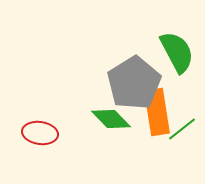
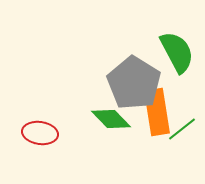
gray pentagon: rotated 8 degrees counterclockwise
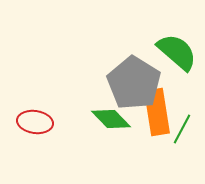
green semicircle: rotated 21 degrees counterclockwise
green line: rotated 24 degrees counterclockwise
red ellipse: moved 5 px left, 11 px up
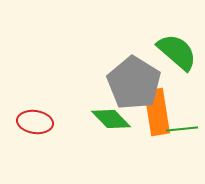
green line: rotated 56 degrees clockwise
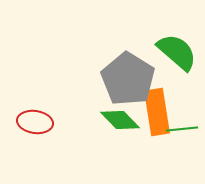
gray pentagon: moved 6 px left, 4 px up
green diamond: moved 9 px right, 1 px down
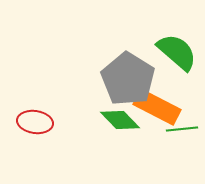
orange rectangle: moved 5 px up; rotated 54 degrees counterclockwise
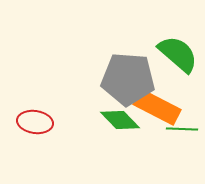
green semicircle: moved 1 px right, 2 px down
gray pentagon: rotated 28 degrees counterclockwise
green line: rotated 8 degrees clockwise
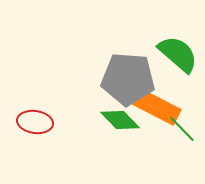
green line: rotated 44 degrees clockwise
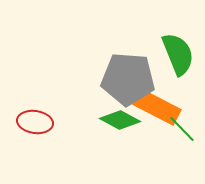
green semicircle: rotated 27 degrees clockwise
green diamond: rotated 18 degrees counterclockwise
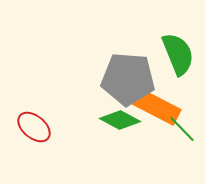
red ellipse: moved 1 px left, 5 px down; rotated 32 degrees clockwise
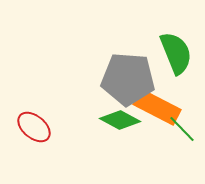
green semicircle: moved 2 px left, 1 px up
